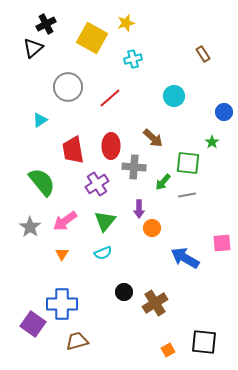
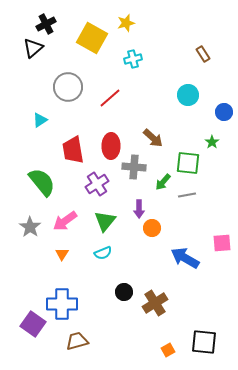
cyan circle: moved 14 px right, 1 px up
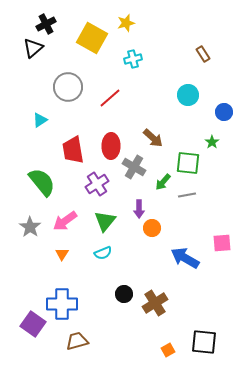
gray cross: rotated 25 degrees clockwise
black circle: moved 2 px down
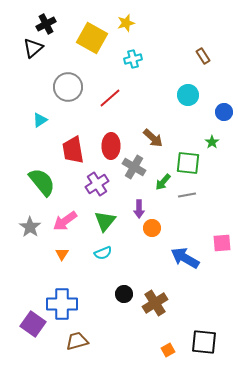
brown rectangle: moved 2 px down
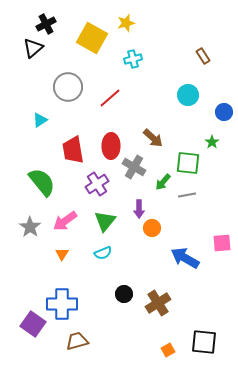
brown cross: moved 3 px right
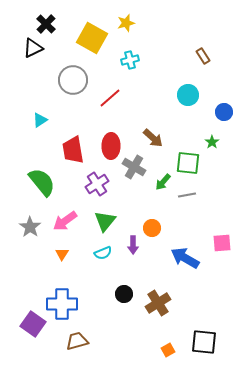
black cross: rotated 18 degrees counterclockwise
black triangle: rotated 15 degrees clockwise
cyan cross: moved 3 px left, 1 px down
gray circle: moved 5 px right, 7 px up
purple arrow: moved 6 px left, 36 px down
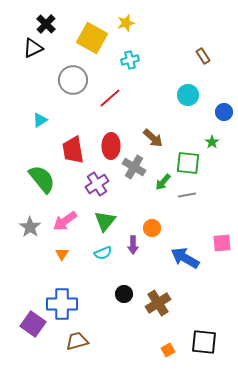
green semicircle: moved 3 px up
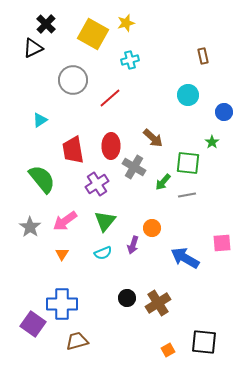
yellow square: moved 1 px right, 4 px up
brown rectangle: rotated 21 degrees clockwise
purple arrow: rotated 18 degrees clockwise
black circle: moved 3 px right, 4 px down
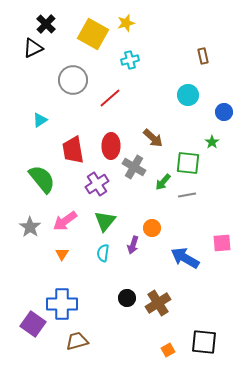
cyan semicircle: rotated 120 degrees clockwise
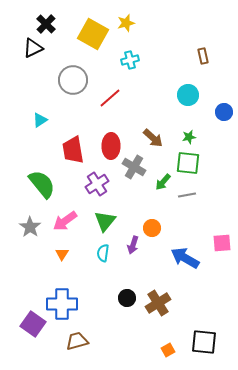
green star: moved 23 px left, 5 px up; rotated 24 degrees clockwise
green semicircle: moved 5 px down
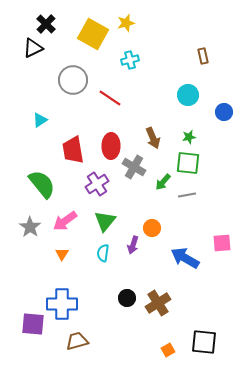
red line: rotated 75 degrees clockwise
brown arrow: rotated 25 degrees clockwise
purple square: rotated 30 degrees counterclockwise
